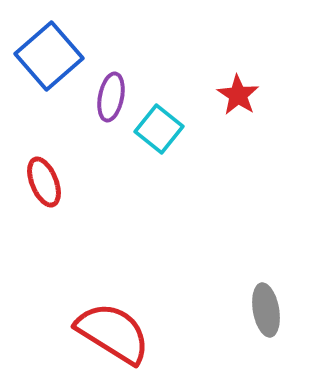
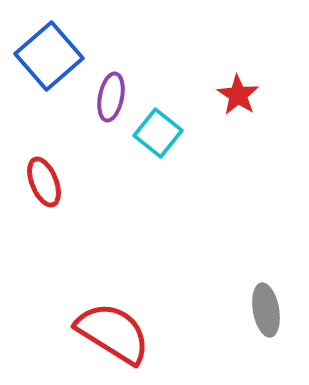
cyan square: moved 1 px left, 4 px down
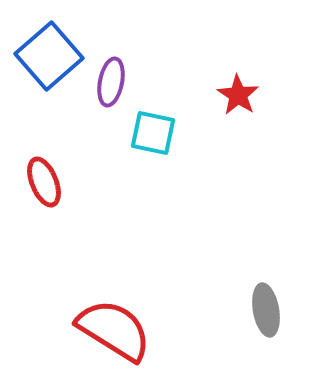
purple ellipse: moved 15 px up
cyan square: moved 5 px left; rotated 27 degrees counterclockwise
red semicircle: moved 1 px right, 3 px up
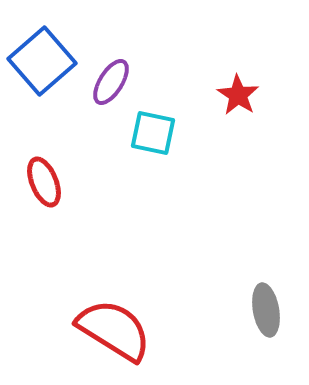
blue square: moved 7 px left, 5 px down
purple ellipse: rotated 21 degrees clockwise
